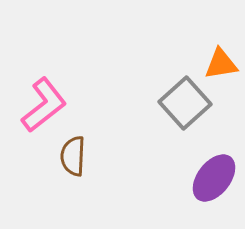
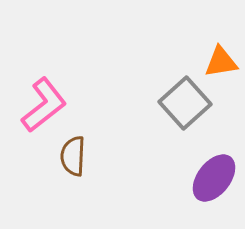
orange triangle: moved 2 px up
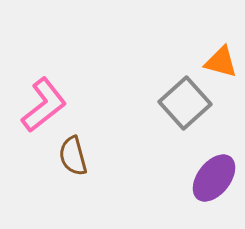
orange triangle: rotated 24 degrees clockwise
brown semicircle: rotated 18 degrees counterclockwise
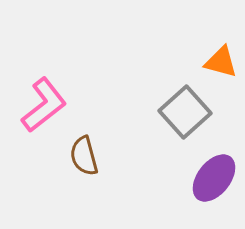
gray square: moved 9 px down
brown semicircle: moved 11 px right
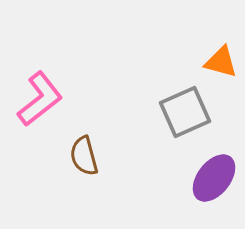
pink L-shape: moved 4 px left, 6 px up
gray square: rotated 18 degrees clockwise
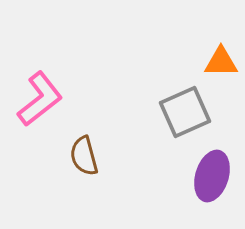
orange triangle: rotated 15 degrees counterclockwise
purple ellipse: moved 2 px left, 2 px up; rotated 21 degrees counterclockwise
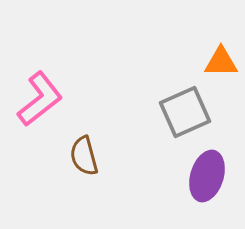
purple ellipse: moved 5 px left
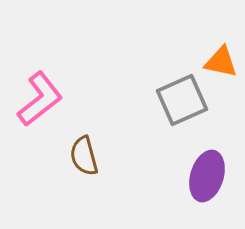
orange triangle: rotated 12 degrees clockwise
gray square: moved 3 px left, 12 px up
